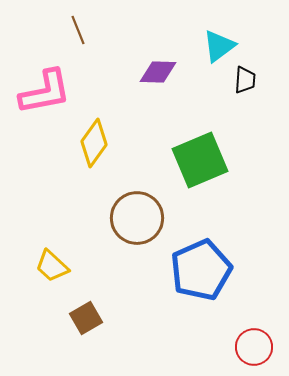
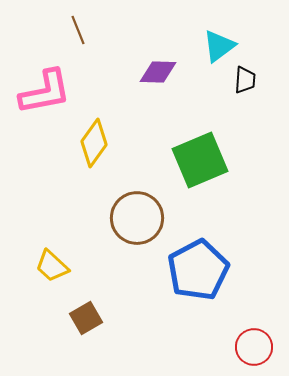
blue pentagon: moved 3 px left; rotated 4 degrees counterclockwise
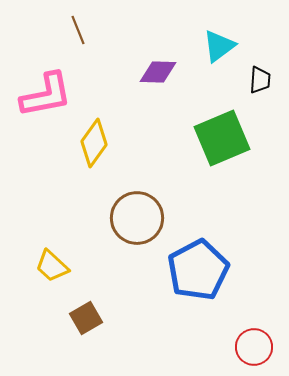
black trapezoid: moved 15 px right
pink L-shape: moved 1 px right, 3 px down
green square: moved 22 px right, 22 px up
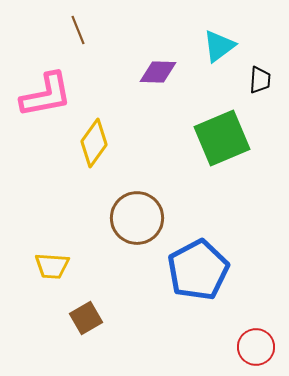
yellow trapezoid: rotated 39 degrees counterclockwise
red circle: moved 2 px right
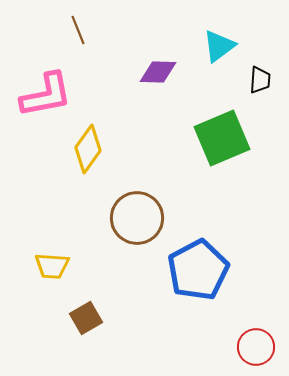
yellow diamond: moved 6 px left, 6 px down
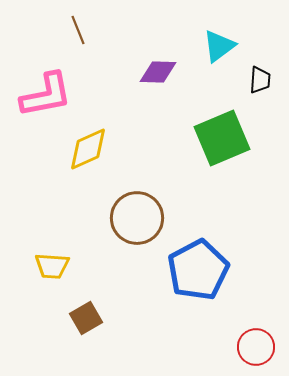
yellow diamond: rotated 30 degrees clockwise
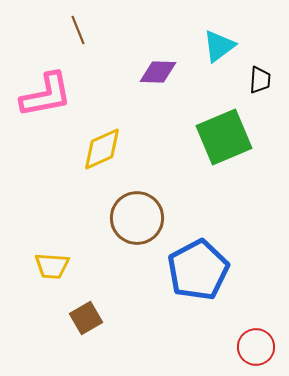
green square: moved 2 px right, 1 px up
yellow diamond: moved 14 px right
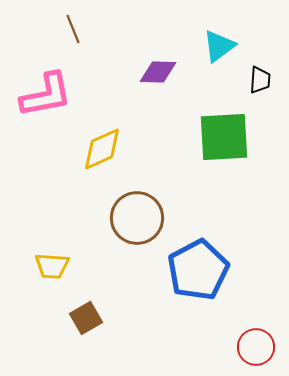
brown line: moved 5 px left, 1 px up
green square: rotated 20 degrees clockwise
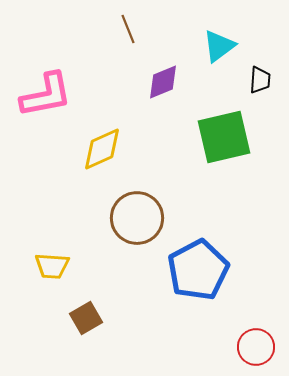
brown line: moved 55 px right
purple diamond: moved 5 px right, 10 px down; rotated 24 degrees counterclockwise
green square: rotated 10 degrees counterclockwise
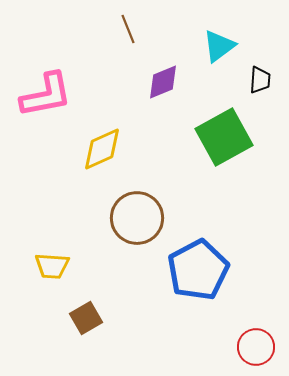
green square: rotated 16 degrees counterclockwise
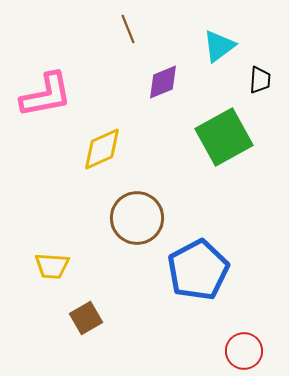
red circle: moved 12 px left, 4 px down
